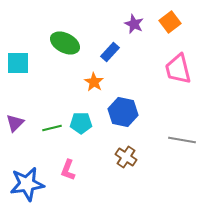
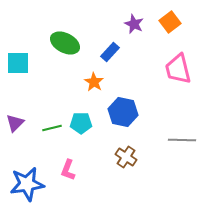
gray line: rotated 8 degrees counterclockwise
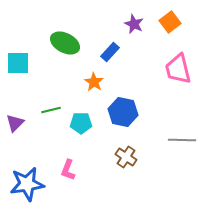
green line: moved 1 px left, 18 px up
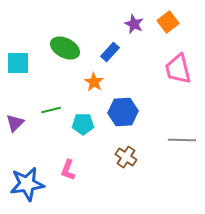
orange square: moved 2 px left
green ellipse: moved 5 px down
blue hexagon: rotated 16 degrees counterclockwise
cyan pentagon: moved 2 px right, 1 px down
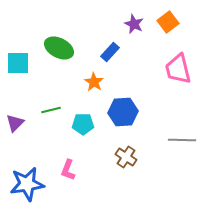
green ellipse: moved 6 px left
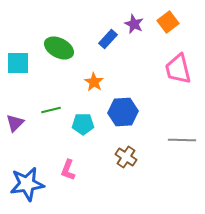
blue rectangle: moved 2 px left, 13 px up
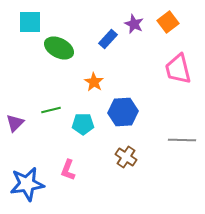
cyan square: moved 12 px right, 41 px up
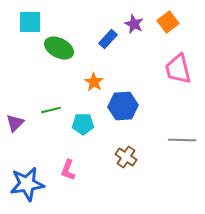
blue hexagon: moved 6 px up
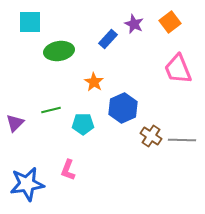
orange square: moved 2 px right
green ellipse: moved 3 px down; rotated 36 degrees counterclockwise
pink trapezoid: rotated 8 degrees counterclockwise
blue hexagon: moved 2 px down; rotated 20 degrees counterclockwise
brown cross: moved 25 px right, 21 px up
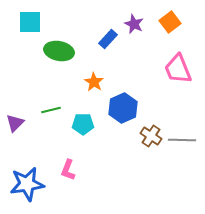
green ellipse: rotated 20 degrees clockwise
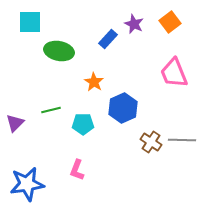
pink trapezoid: moved 4 px left, 4 px down
brown cross: moved 6 px down
pink L-shape: moved 9 px right
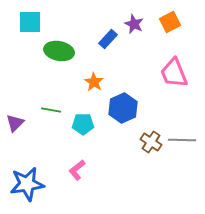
orange square: rotated 10 degrees clockwise
green line: rotated 24 degrees clockwise
pink L-shape: rotated 30 degrees clockwise
